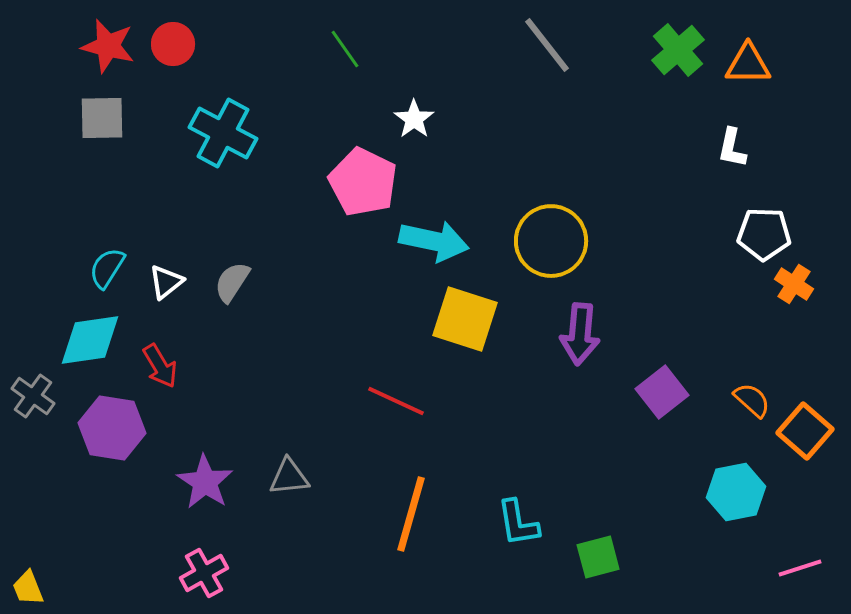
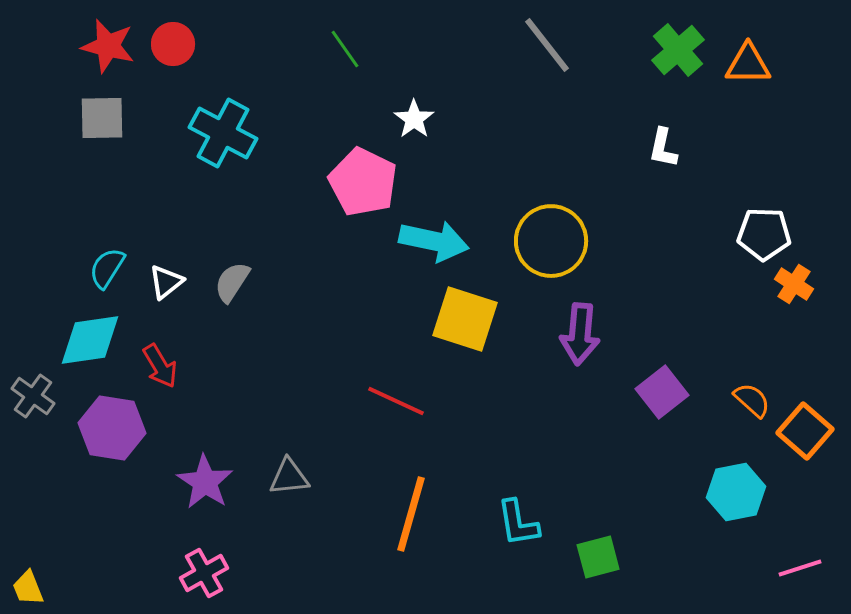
white L-shape: moved 69 px left
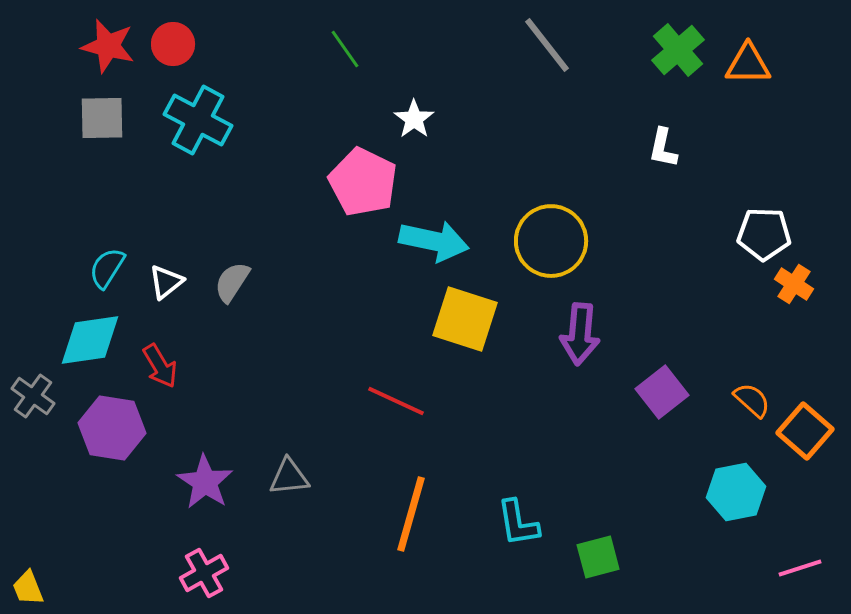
cyan cross: moved 25 px left, 13 px up
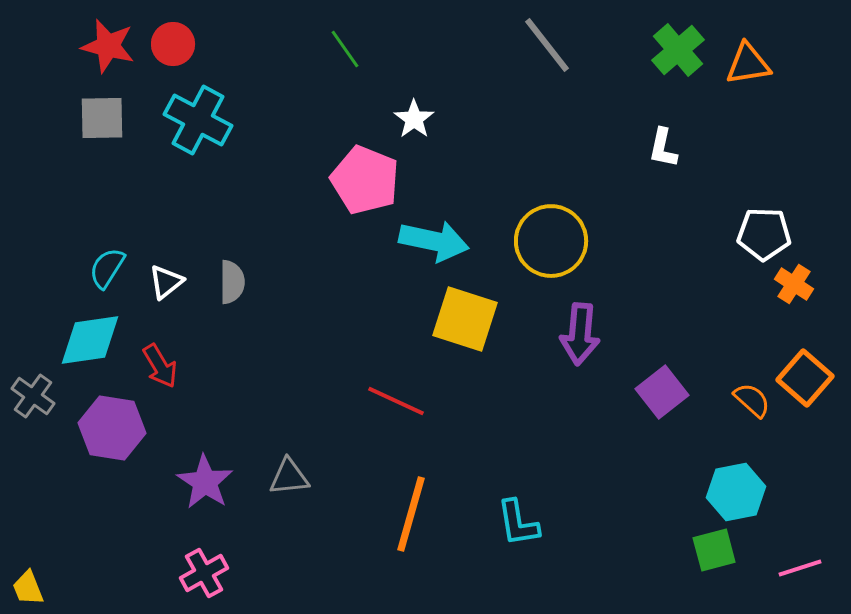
orange triangle: rotated 9 degrees counterclockwise
pink pentagon: moved 2 px right, 2 px up; rotated 4 degrees counterclockwise
gray semicircle: rotated 147 degrees clockwise
orange square: moved 53 px up
green square: moved 116 px right, 7 px up
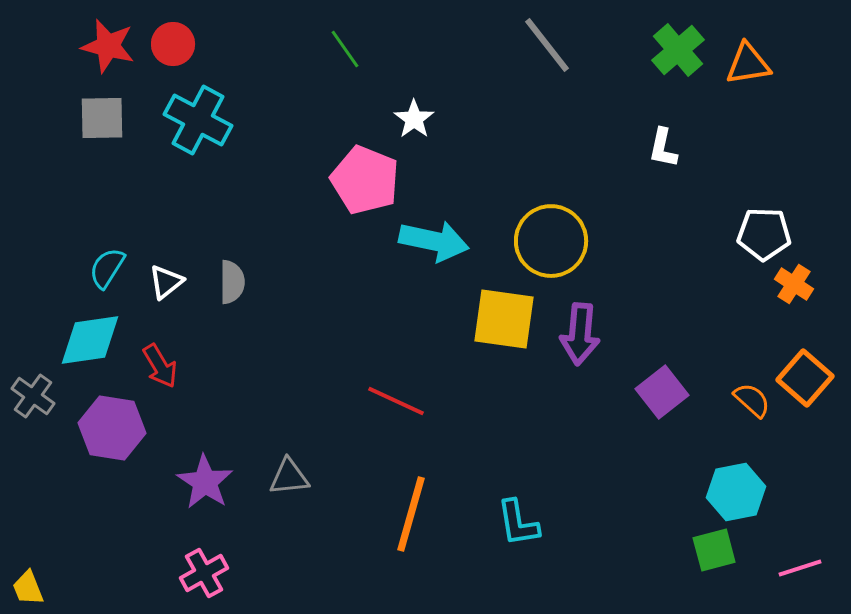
yellow square: moved 39 px right; rotated 10 degrees counterclockwise
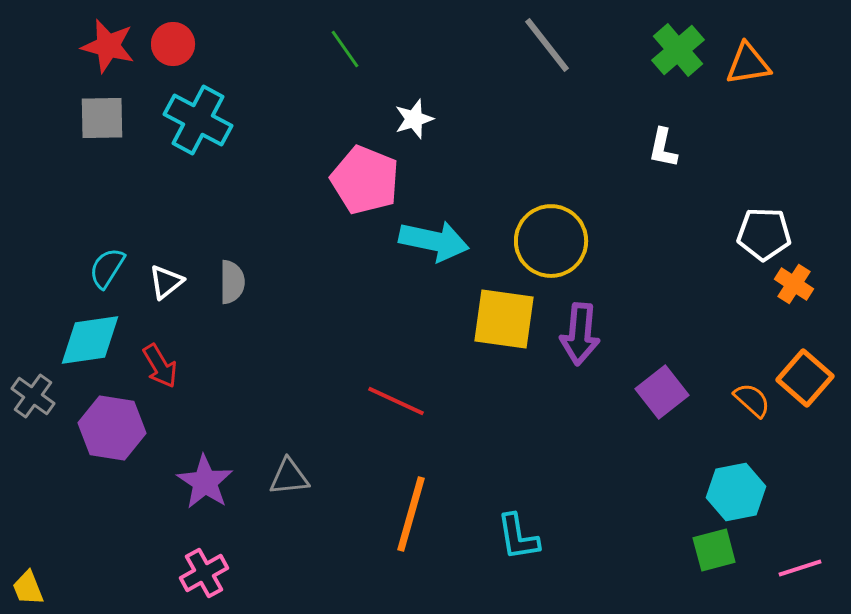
white star: rotated 18 degrees clockwise
cyan L-shape: moved 14 px down
